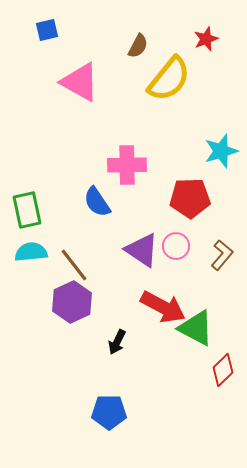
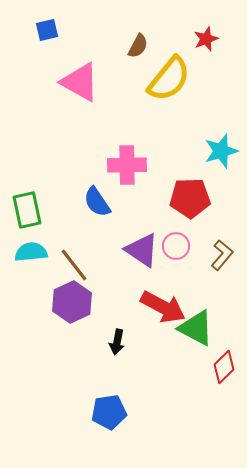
black arrow: rotated 15 degrees counterclockwise
red diamond: moved 1 px right, 3 px up
blue pentagon: rotated 8 degrees counterclockwise
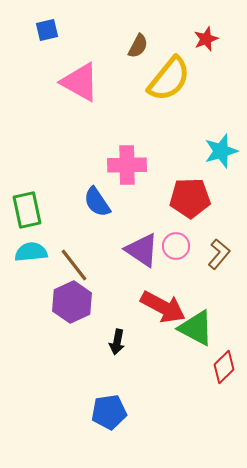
brown L-shape: moved 3 px left, 1 px up
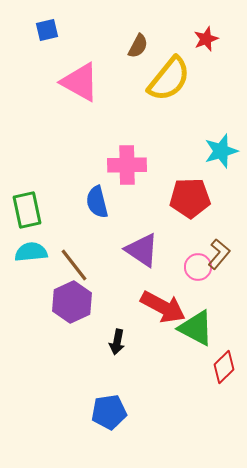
blue semicircle: rotated 20 degrees clockwise
pink circle: moved 22 px right, 21 px down
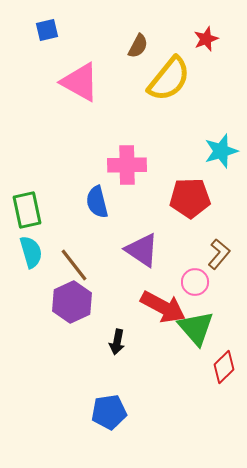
cyan semicircle: rotated 80 degrees clockwise
pink circle: moved 3 px left, 15 px down
green triangle: rotated 21 degrees clockwise
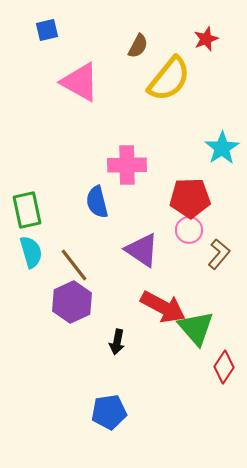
cyan star: moved 1 px right, 3 px up; rotated 16 degrees counterclockwise
pink circle: moved 6 px left, 52 px up
red diamond: rotated 12 degrees counterclockwise
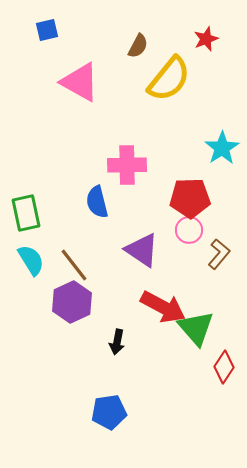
green rectangle: moved 1 px left, 3 px down
cyan semicircle: moved 8 px down; rotated 16 degrees counterclockwise
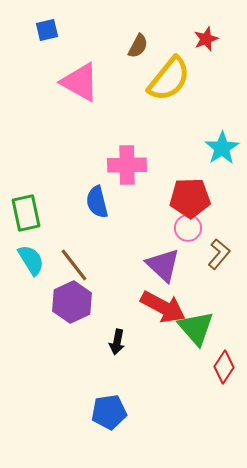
pink circle: moved 1 px left, 2 px up
purple triangle: moved 21 px right, 15 px down; rotated 9 degrees clockwise
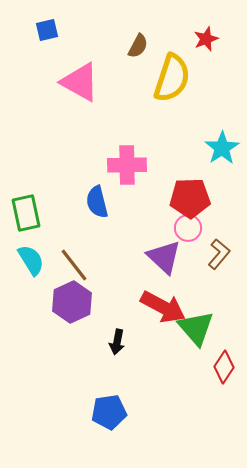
yellow semicircle: moved 3 px right, 1 px up; rotated 21 degrees counterclockwise
purple triangle: moved 1 px right, 8 px up
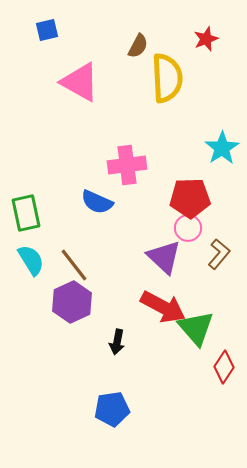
yellow semicircle: moved 5 px left; rotated 21 degrees counterclockwise
pink cross: rotated 6 degrees counterclockwise
blue semicircle: rotated 52 degrees counterclockwise
blue pentagon: moved 3 px right, 3 px up
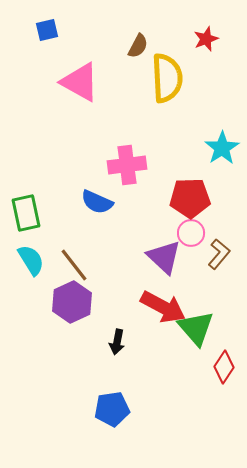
pink circle: moved 3 px right, 5 px down
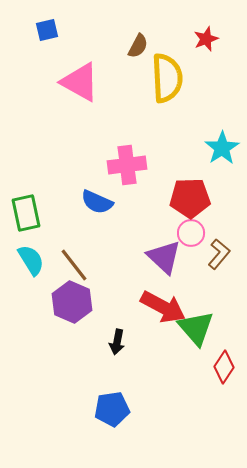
purple hexagon: rotated 12 degrees counterclockwise
